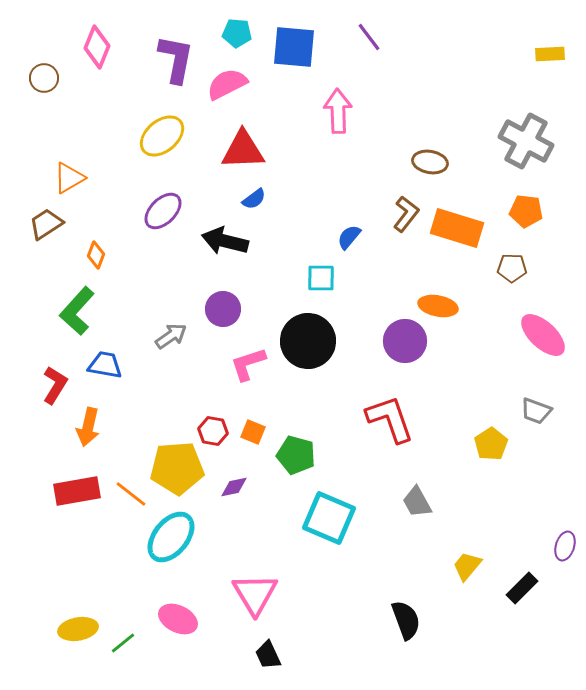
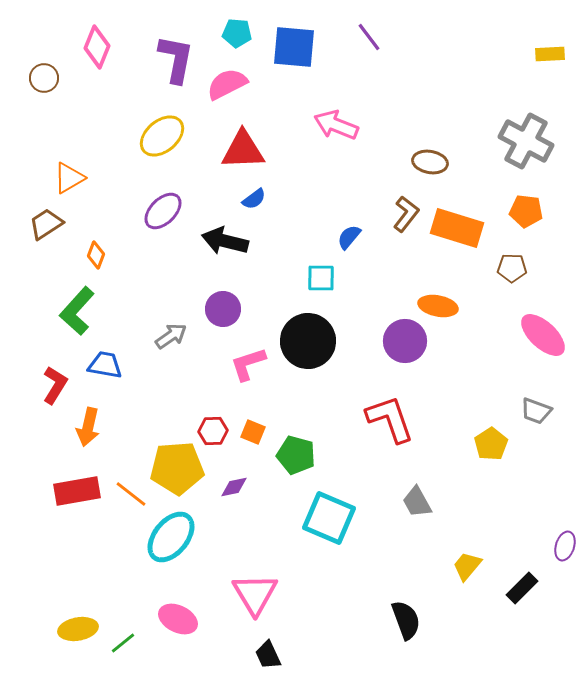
pink arrow at (338, 111): moved 2 px left, 14 px down; rotated 66 degrees counterclockwise
red hexagon at (213, 431): rotated 12 degrees counterclockwise
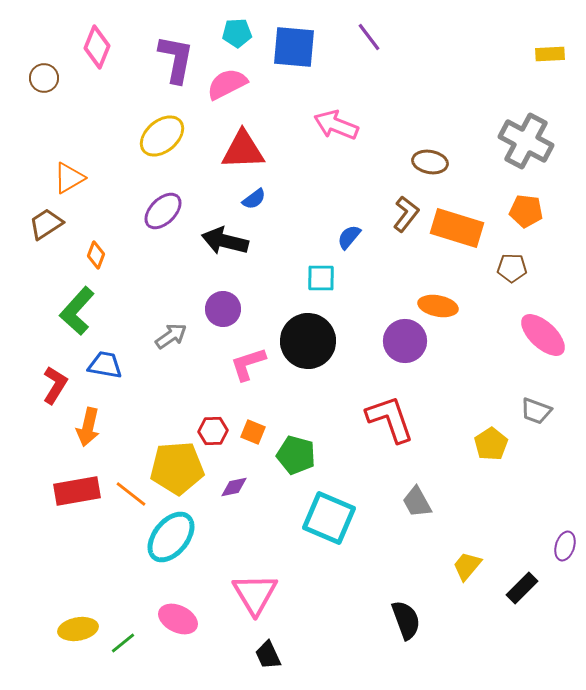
cyan pentagon at (237, 33): rotated 8 degrees counterclockwise
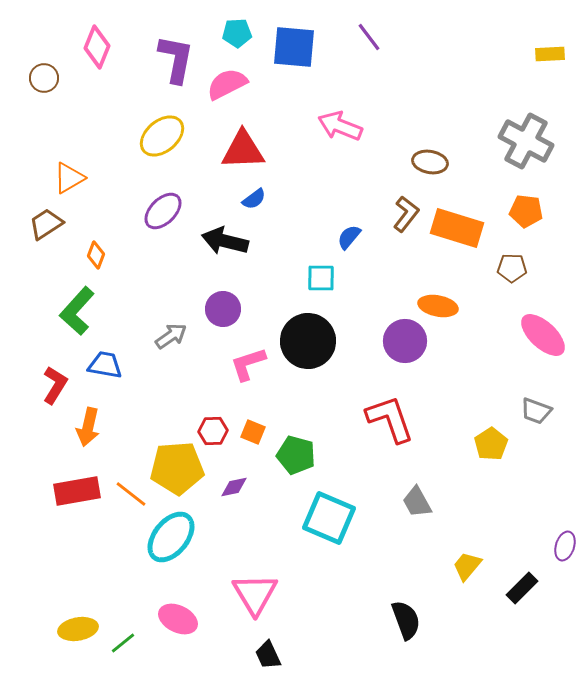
pink arrow at (336, 125): moved 4 px right, 1 px down
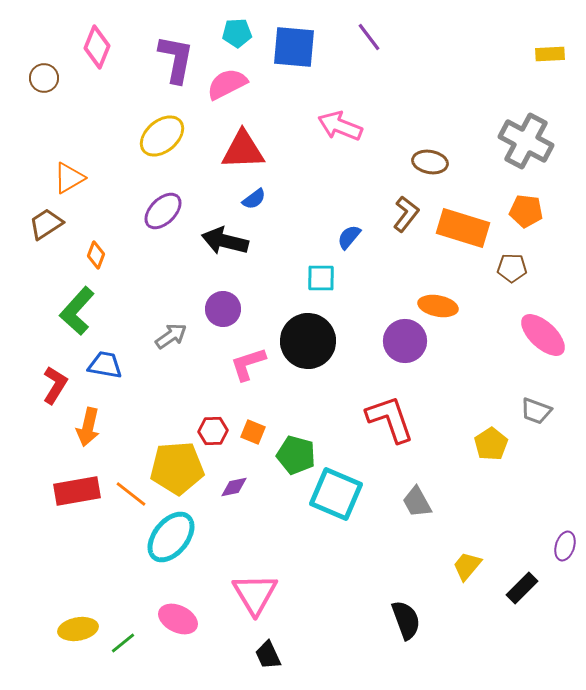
orange rectangle at (457, 228): moved 6 px right
cyan square at (329, 518): moved 7 px right, 24 px up
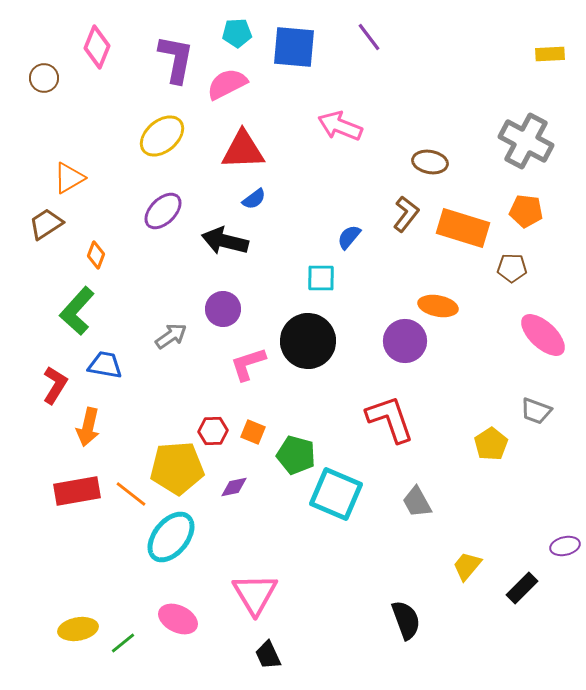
purple ellipse at (565, 546): rotated 60 degrees clockwise
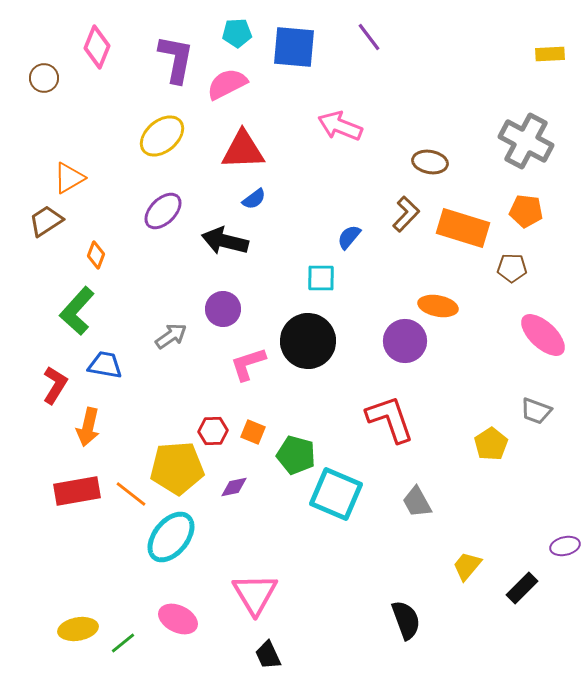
brown L-shape at (406, 214): rotated 6 degrees clockwise
brown trapezoid at (46, 224): moved 3 px up
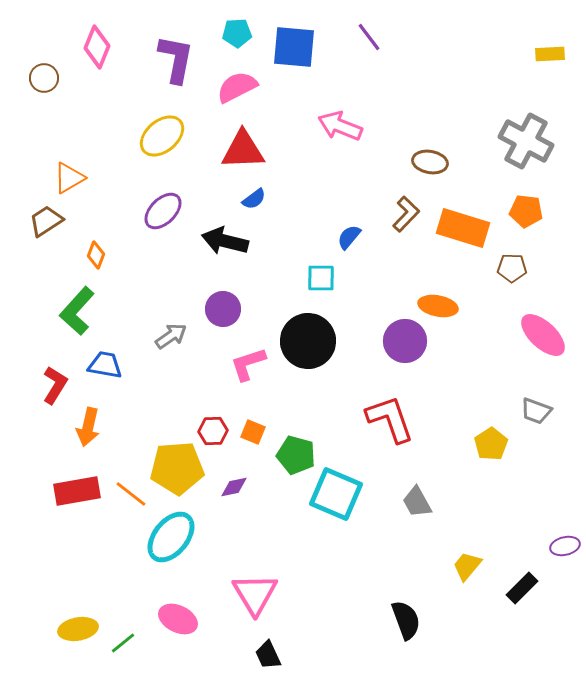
pink semicircle at (227, 84): moved 10 px right, 3 px down
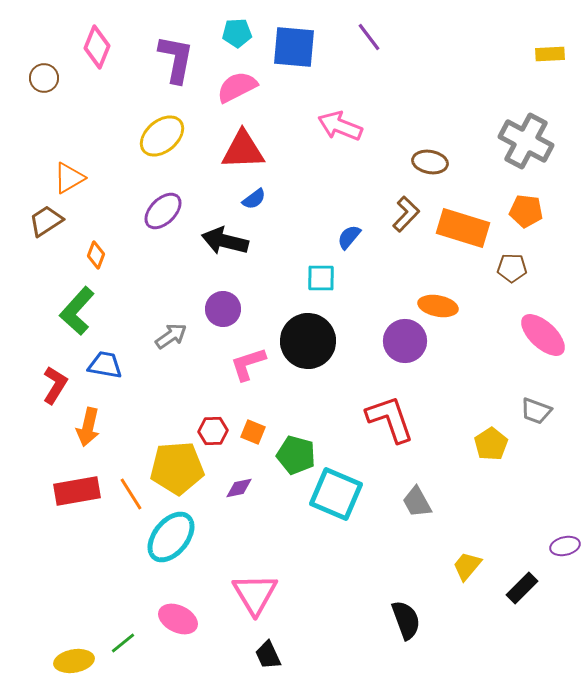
purple diamond at (234, 487): moved 5 px right, 1 px down
orange line at (131, 494): rotated 20 degrees clockwise
yellow ellipse at (78, 629): moved 4 px left, 32 px down
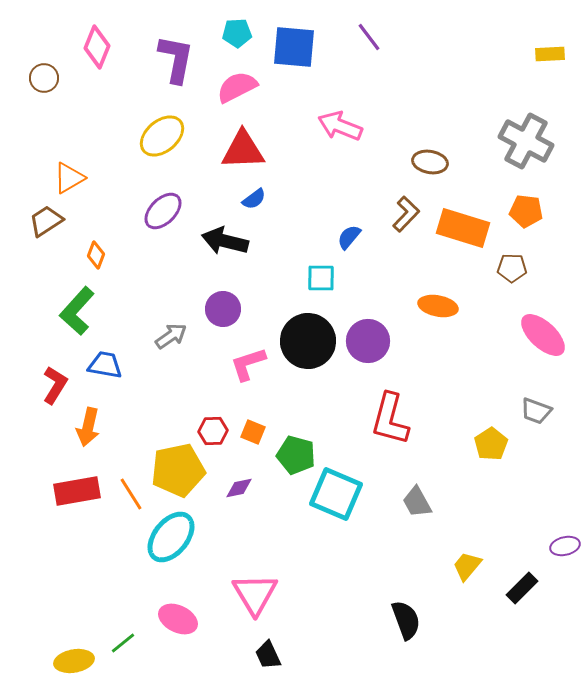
purple circle at (405, 341): moved 37 px left
red L-shape at (390, 419): rotated 146 degrees counterclockwise
yellow pentagon at (177, 468): moved 1 px right, 2 px down; rotated 8 degrees counterclockwise
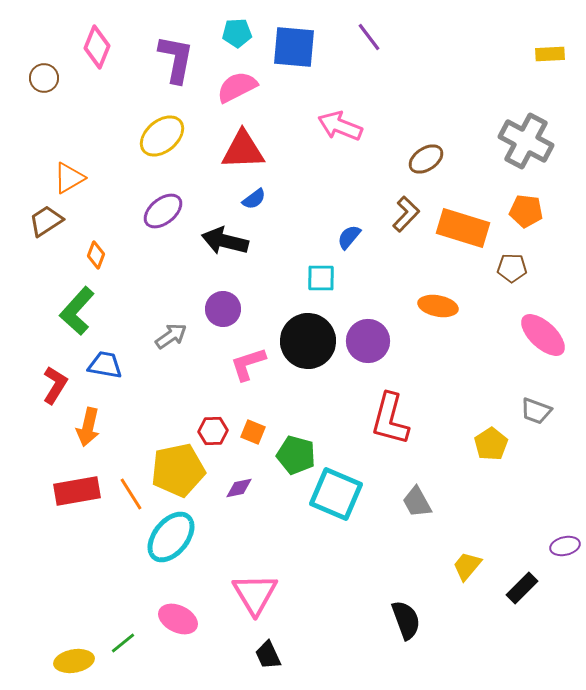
brown ellipse at (430, 162): moved 4 px left, 3 px up; rotated 44 degrees counterclockwise
purple ellipse at (163, 211): rotated 6 degrees clockwise
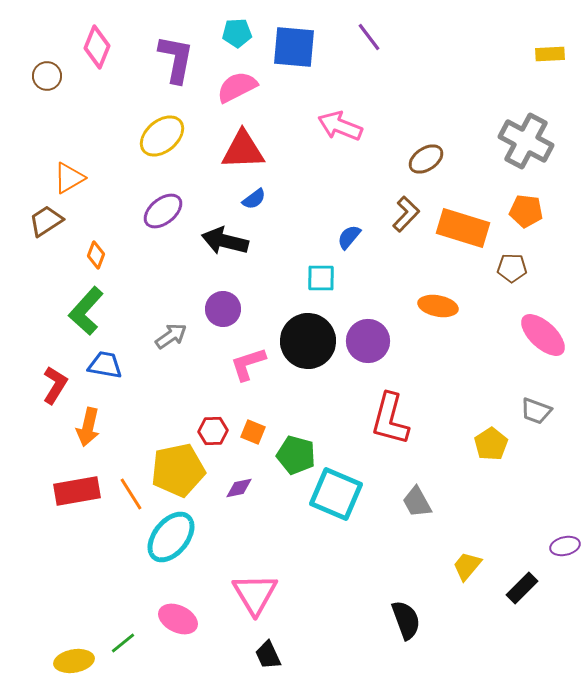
brown circle at (44, 78): moved 3 px right, 2 px up
green L-shape at (77, 311): moved 9 px right
